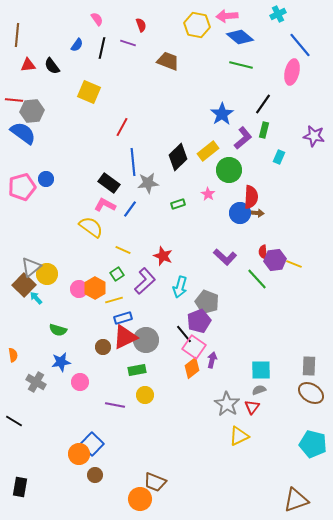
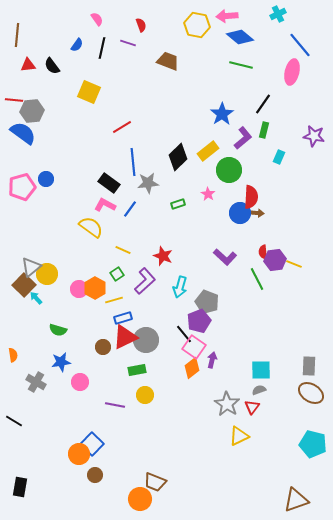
red line at (122, 127): rotated 30 degrees clockwise
green line at (257, 279): rotated 15 degrees clockwise
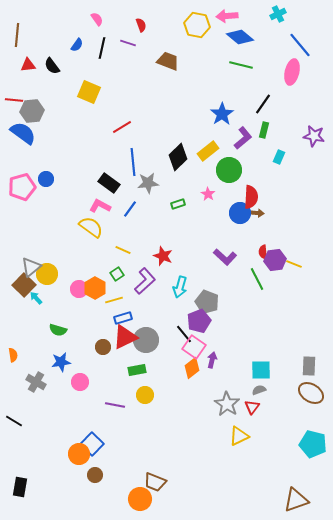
pink L-shape at (105, 205): moved 5 px left, 1 px down
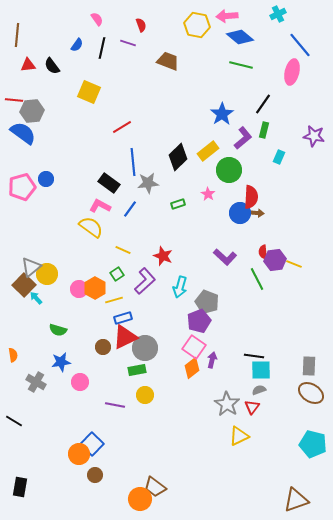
black line at (184, 334): moved 70 px right, 22 px down; rotated 42 degrees counterclockwise
gray circle at (146, 340): moved 1 px left, 8 px down
brown trapezoid at (155, 482): moved 5 px down; rotated 15 degrees clockwise
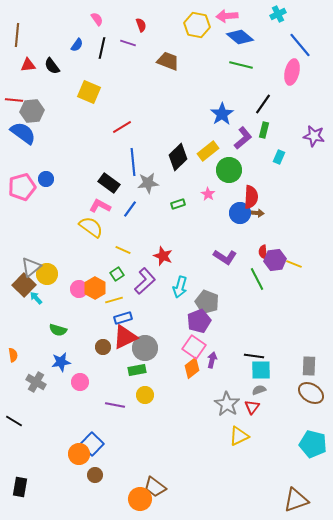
purple L-shape at (225, 257): rotated 10 degrees counterclockwise
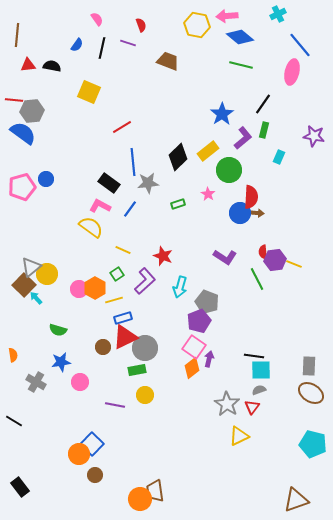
black semicircle at (52, 66): rotated 138 degrees clockwise
purple arrow at (212, 360): moved 3 px left, 1 px up
black rectangle at (20, 487): rotated 48 degrees counterclockwise
brown trapezoid at (155, 487): moved 4 px down; rotated 45 degrees clockwise
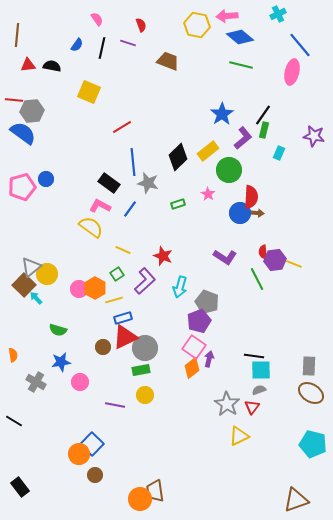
black line at (263, 104): moved 11 px down
cyan rectangle at (279, 157): moved 4 px up
gray star at (148, 183): rotated 20 degrees clockwise
green rectangle at (137, 370): moved 4 px right
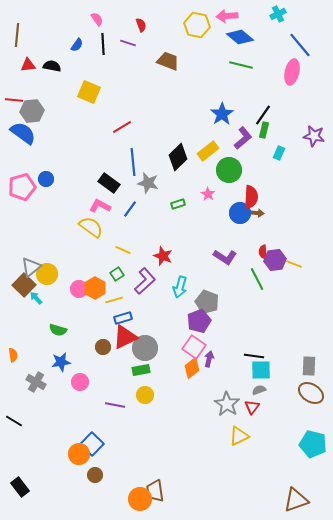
black line at (102, 48): moved 1 px right, 4 px up; rotated 15 degrees counterclockwise
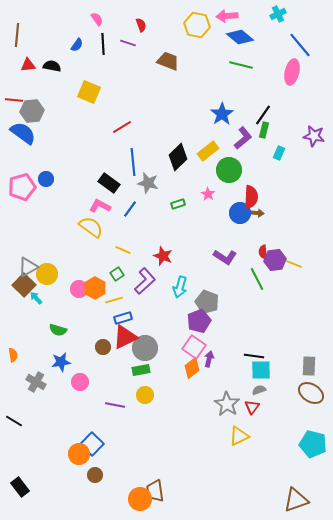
gray triangle at (31, 267): moved 3 px left; rotated 10 degrees clockwise
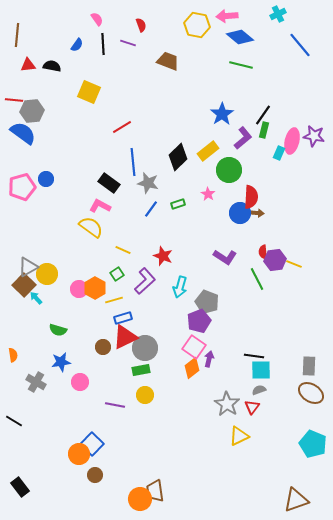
pink ellipse at (292, 72): moved 69 px down
blue line at (130, 209): moved 21 px right
cyan pentagon at (313, 444): rotated 8 degrees clockwise
